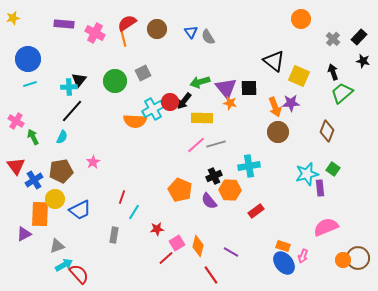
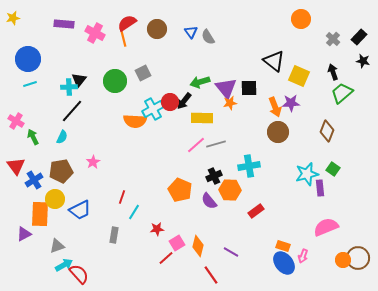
orange star at (230, 103): rotated 24 degrees counterclockwise
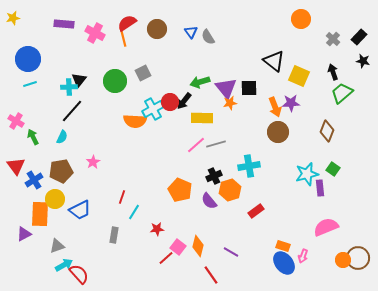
orange hexagon at (230, 190): rotated 20 degrees counterclockwise
pink square at (177, 243): moved 1 px right, 4 px down; rotated 21 degrees counterclockwise
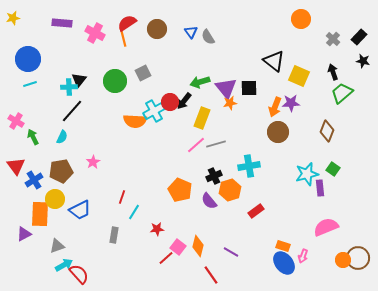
purple rectangle at (64, 24): moved 2 px left, 1 px up
orange arrow at (275, 107): rotated 42 degrees clockwise
cyan cross at (153, 109): moved 1 px right, 2 px down
yellow rectangle at (202, 118): rotated 70 degrees counterclockwise
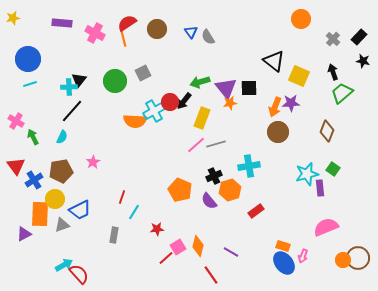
gray triangle at (57, 246): moved 5 px right, 21 px up
pink square at (178, 247): rotated 21 degrees clockwise
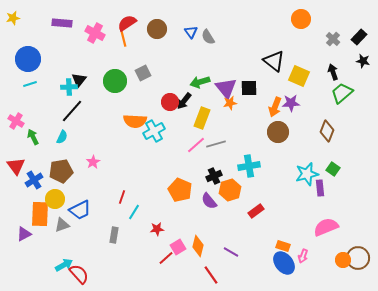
cyan cross at (154, 111): moved 20 px down
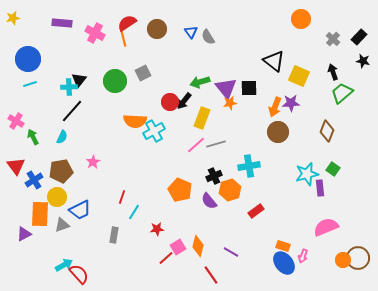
yellow circle at (55, 199): moved 2 px right, 2 px up
